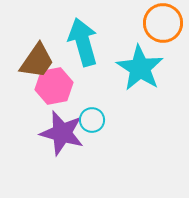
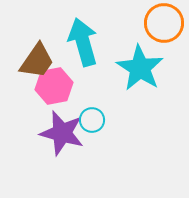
orange circle: moved 1 px right
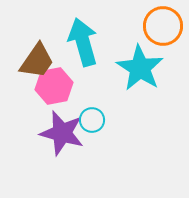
orange circle: moved 1 px left, 3 px down
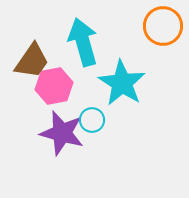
brown trapezoid: moved 5 px left
cyan star: moved 18 px left, 15 px down
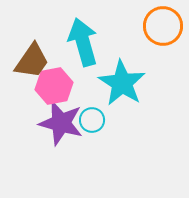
purple star: moved 1 px left, 10 px up
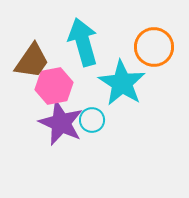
orange circle: moved 9 px left, 21 px down
purple star: rotated 9 degrees clockwise
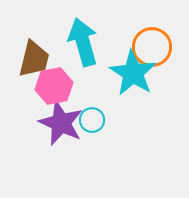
orange circle: moved 2 px left
brown trapezoid: moved 2 px right, 2 px up; rotated 21 degrees counterclockwise
cyan star: moved 11 px right, 10 px up
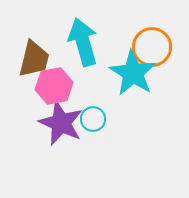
cyan circle: moved 1 px right, 1 px up
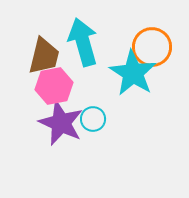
brown trapezoid: moved 10 px right, 3 px up
